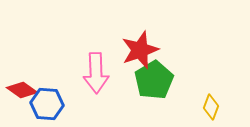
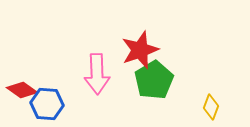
pink arrow: moved 1 px right, 1 px down
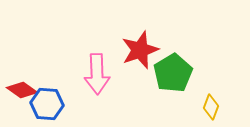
green pentagon: moved 19 px right, 7 px up
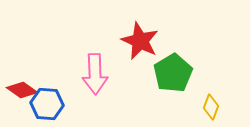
red star: moved 9 px up; rotated 27 degrees counterclockwise
pink arrow: moved 2 px left
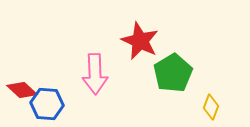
red diamond: rotated 8 degrees clockwise
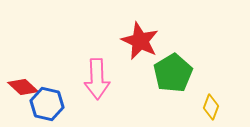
pink arrow: moved 2 px right, 5 px down
red diamond: moved 1 px right, 3 px up
blue hexagon: rotated 8 degrees clockwise
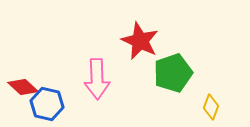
green pentagon: rotated 12 degrees clockwise
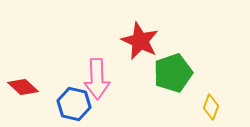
blue hexagon: moved 27 px right
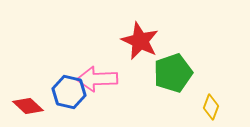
pink arrow: rotated 90 degrees clockwise
red diamond: moved 5 px right, 19 px down
blue hexagon: moved 5 px left, 12 px up
